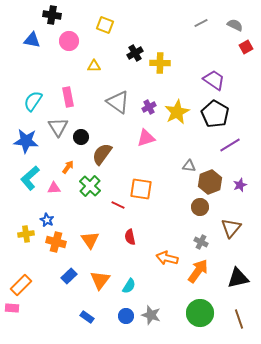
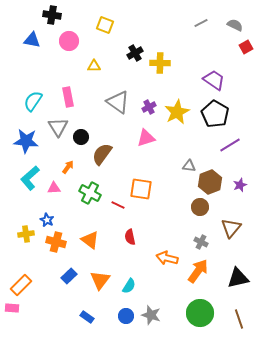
green cross at (90, 186): moved 7 px down; rotated 15 degrees counterclockwise
orange triangle at (90, 240): rotated 18 degrees counterclockwise
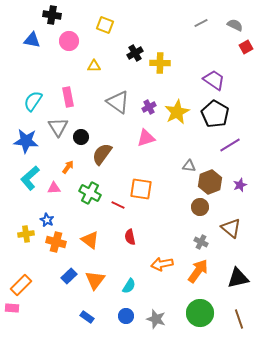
brown triangle at (231, 228): rotated 30 degrees counterclockwise
orange arrow at (167, 258): moved 5 px left, 6 px down; rotated 25 degrees counterclockwise
orange triangle at (100, 280): moved 5 px left
gray star at (151, 315): moved 5 px right, 4 px down
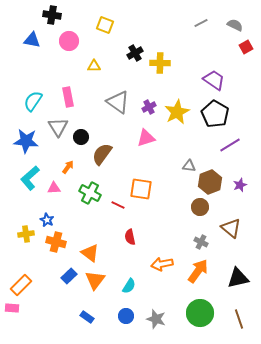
orange triangle at (90, 240): moved 13 px down
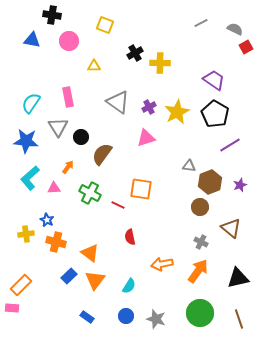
gray semicircle at (235, 25): moved 4 px down
cyan semicircle at (33, 101): moved 2 px left, 2 px down
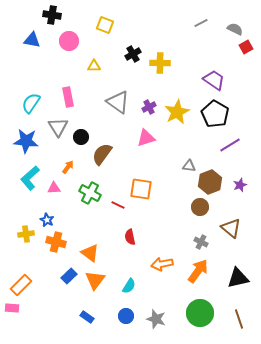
black cross at (135, 53): moved 2 px left, 1 px down
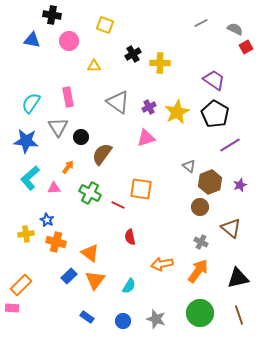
gray triangle at (189, 166): rotated 32 degrees clockwise
blue circle at (126, 316): moved 3 px left, 5 px down
brown line at (239, 319): moved 4 px up
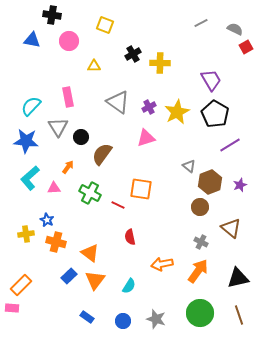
purple trapezoid at (214, 80): moved 3 px left; rotated 25 degrees clockwise
cyan semicircle at (31, 103): moved 3 px down; rotated 10 degrees clockwise
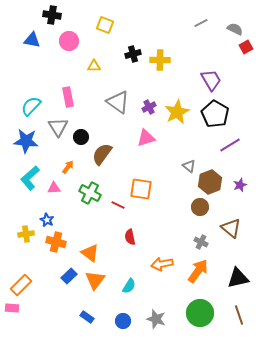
black cross at (133, 54): rotated 14 degrees clockwise
yellow cross at (160, 63): moved 3 px up
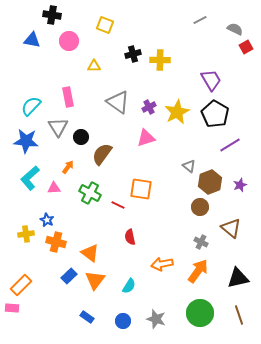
gray line at (201, 23): moved 1 px left, 3 px up
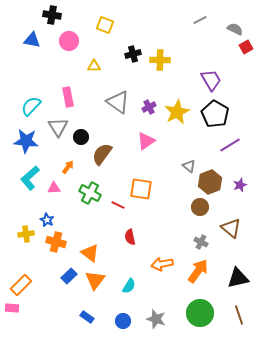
pink triangle at (146, 138): moved 3 px down; rotated 18 degrees counterclockwise
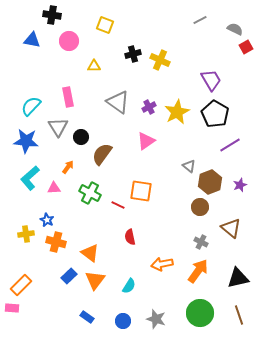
yellow cross at (160, 60): rotated 24 degrees clockwise
orange square at (141, 189): moved 2 px down
